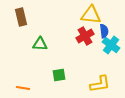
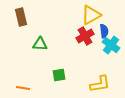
yellow triangle: rotated 35 degrees counterclockwise
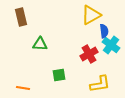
red cross: moved 4 px right, 18 px down
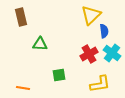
yellow triangle: rotated 15 degrees counterclockwise
cyan cross: moved 1 px right, 8 px down
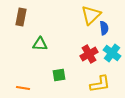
brown rectangle: rotated 24 degrees clockwise
blue semicircle: moved 3 px up
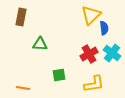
yellow L-shape: moved 6 px left
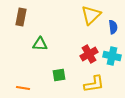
blue semicircle: moved 9 px right, 1 px up
cyan cross: moved 3 px down; rotated 24 degrees counterclockwise
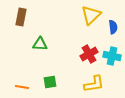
green square: moved 9 px left, 7 px down
orange line: moved 1 px left, 1 px up
